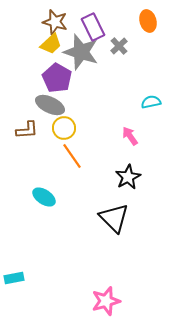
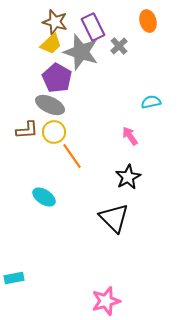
yellow circle: moved 10 px left, 4 px down
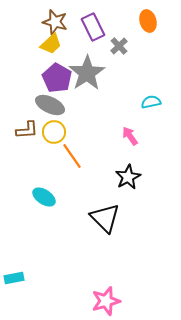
gray star: moved 6 px right, 21 px down; rotated 21 degrees clockwise
black triangle: moved 9 px left
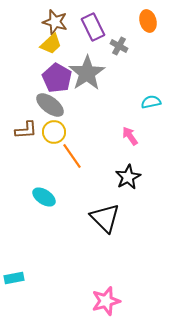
gray cross: rotated 18 degrees counterclockwise
gray ellipse: rotated 12 degrees clockwise
brown L-shape: moved 1 px left
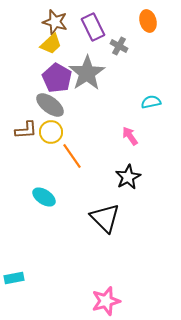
yellow circle: moved 3 px left
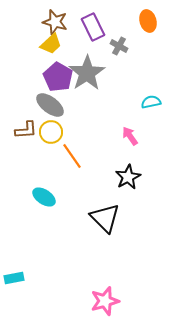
purple pentagon: moved 1 px right, 1 px up
pink star: moved 1 px left
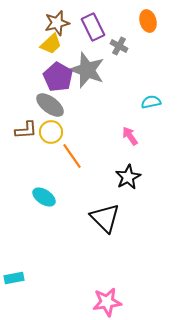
brown star: moved 2 px right, 1 px down; rotated 30 degrees counterclockwise
gray star: moved 3 px up; rotated 18 degrees counterclockwise
pink star: moved 2 px right, 1 px down; rotated 8 degrees clockwise
